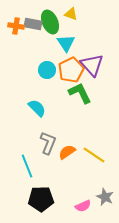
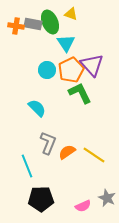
gray star: moved 2 px right, 1 px down
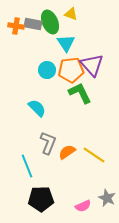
orange pentagon: rotated 20 degrees clockwise
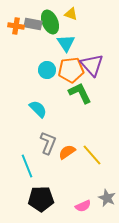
cyan semicircle: moved 1 px right, 1 px down
yellow line: moved 2 px left; rotated 15 degrees clockwise
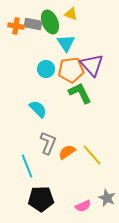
cyan circle: moved 1 px left, 1 px up
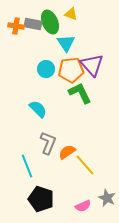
yellow line: moved 7 px left, 10 px down
black pentagon: rotated 20 degrees clockwise
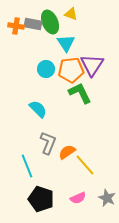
purple triangle: rotated 15 degrees clockwise
pink semicircle: moved 5 px left, 8 px up
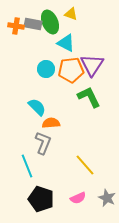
cyan triangle: rotated 30 degrees counterclockwise
green L-shape: moved 9 px right, 4 px down
cyan semicircle: moved 1 px left, 2 px up
gray L-shape: moved 5 px left
orange semicircle: moved 16 px left, 29 px up; rotated 30 degrees clockwise
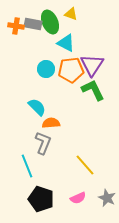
green L-shape: moved 4 px right, 7 px up
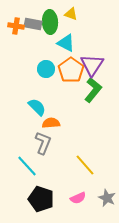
green ellipse: rotated 20 degrees clockwise
orange pentagon: rotated 30 degrees counterclockwise
green L-shape: rotated 65 degrees clockwise
cyan line: rotated 20 degrees counterclockwise
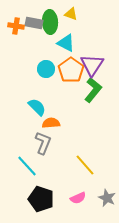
gray rectangle: moved 1 px right, 1 px up
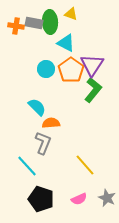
pink semicircle: moved 1 px right, 1 px down
